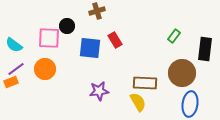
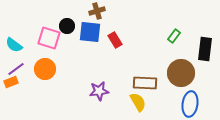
pink square: rotated 15 degrees clockwise
blue square: moved 16 px up
brown circle: moved 1 px left
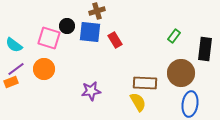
orange circle: moved 1 px left
purple star: moved 8 px left
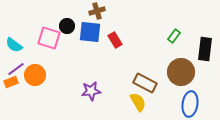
orange circle: moved 9 px left, 6 px down
brown circle: moved 1 px up
brown rectangle: rotated 25 degrees clockwise
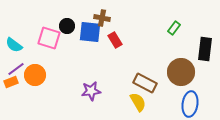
brown cross: moved 5 px right, 7 px down; rotated 28 degrees clockwise
green rectangle: moved 8 px up
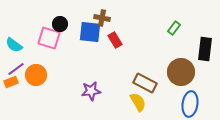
black circle: moved 7 px left, 2 px up
orange circle: moved 1 px right
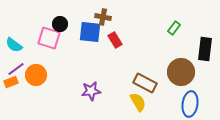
brown cross: moved 1 px right, 1 px up
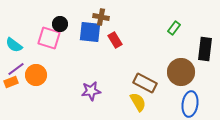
brown cross: moved 2 px left
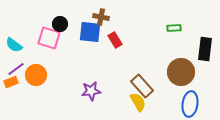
green rectangle: rotated 48 degrees clockwise
brown rectangle: moved 3 px left, 3 px down; rotated 20 degrees clockwise
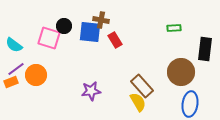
brown cross: moved 3 px down
black circle: moved 4 px right, 2 px down
